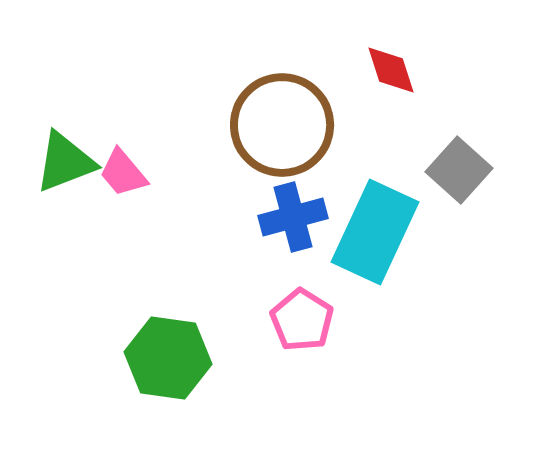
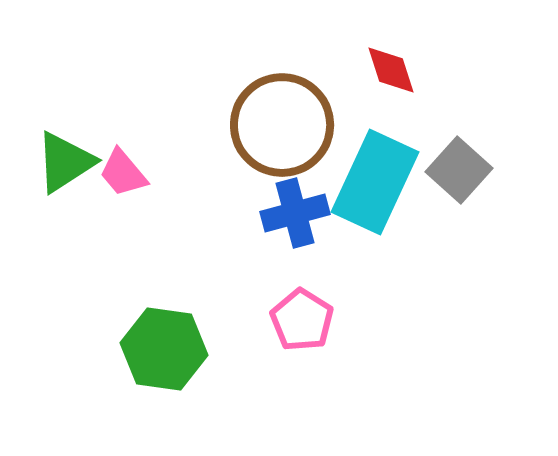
green triangle: rotated 12 degrees counterclockwise
blue cross: moved 2 px right, 4 px up
cyan rectangle: moved 50 px up
green hexagon: moved 4 px left, 9 px up
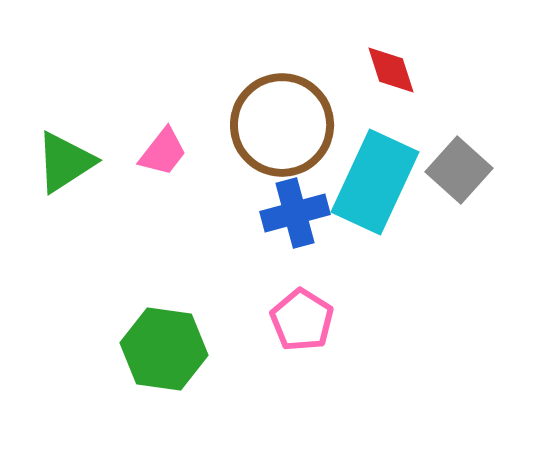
pink trapezoid: moved 40 px right, 21 px up; rotated 102 degrees counterclockwise
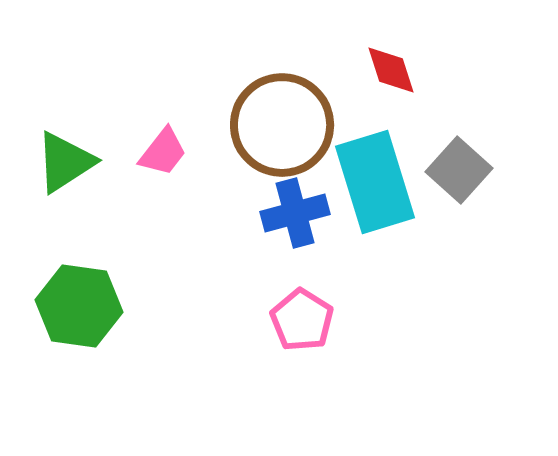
cyan rectangle: rotated 42 degrees counterclockwise
green hexagon: moved 85 px left, 43 px up
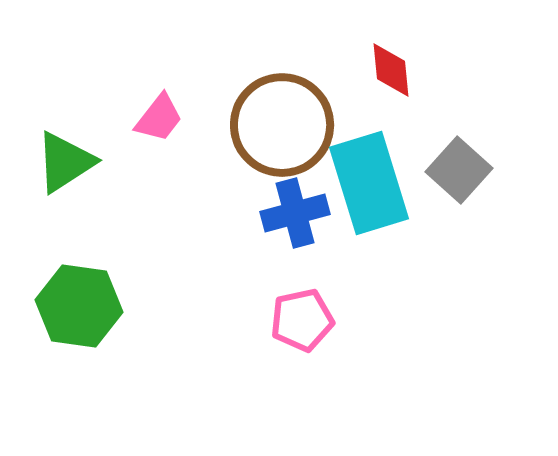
red diamond: rotated 12 degrees clockwise
pink trapezoid: moved 4 px left, 34 px up
cyan rectangle: moved 6 px left, 1 px down
pink pentagon: rotated 28 degrees clockwise
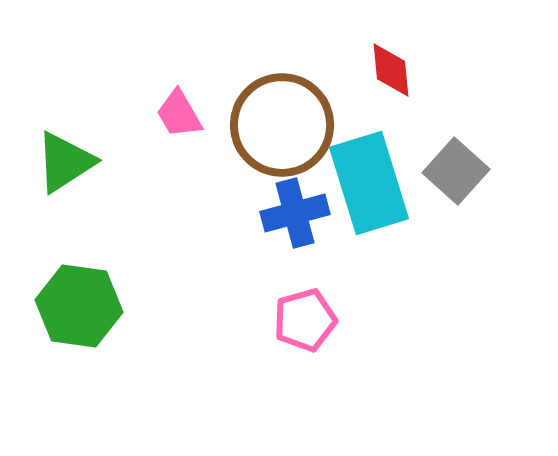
pink trapezoid: moved 20 px right, 4 px up; rotated 112 degrees clockwise
gray square: moved 3 px left, 1 px down
pink pentagon: moved 3 px right; rotated 4 degrees counterclockwise
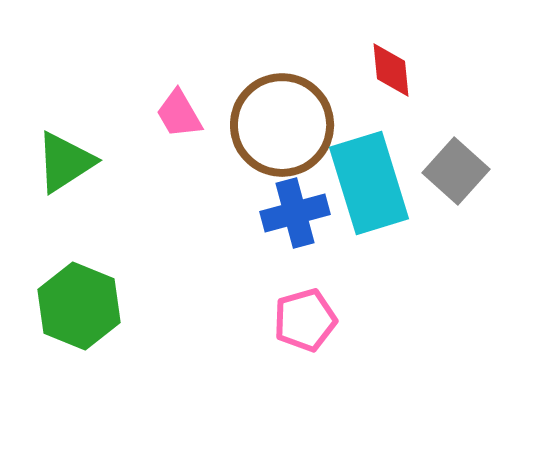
green hexagon: rotated 14 degrees clockwise
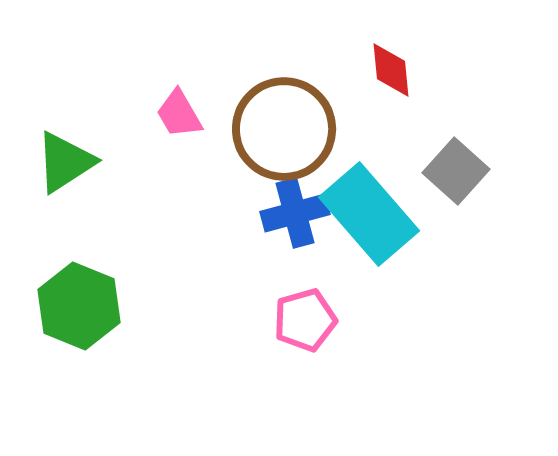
brown circle: moved 2 px right, 4 px down
cyan rectangle: moved 31 px down; rotated 24 degrees counterclockwise
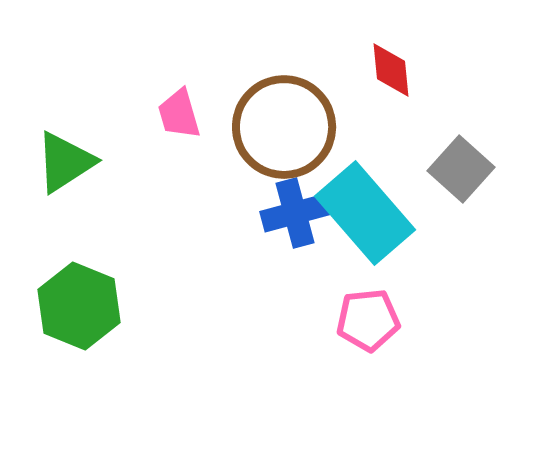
pink trapezoid: rotated 14 degrees clockwise
brown circle: moved 2 px up
gray square: moved 5 px right, 2 px up
cyan rectangle: moved 4 px left, 1 px up
pink pentagon: moved 63 px right; rotated 10 degrees clockwise
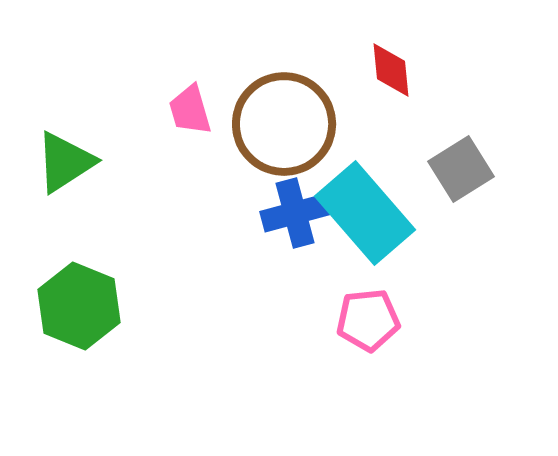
pink trapezoid: moved 11 px right, 4 px up
brown circle: moved 3 px up
gray square: rotated 16 degrees clockwise
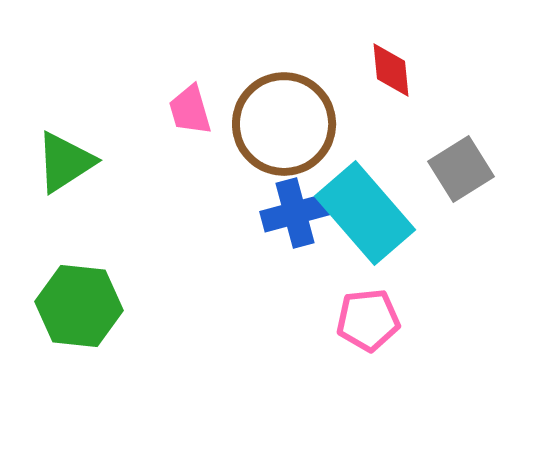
green hexagon: rotated 16 degrees counterclockwise
